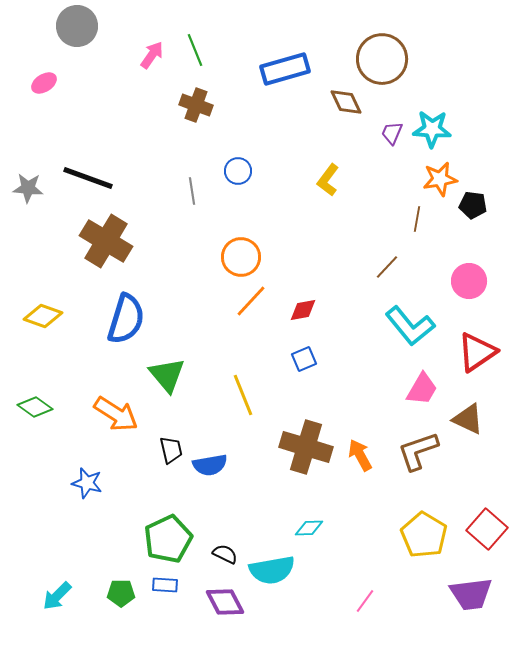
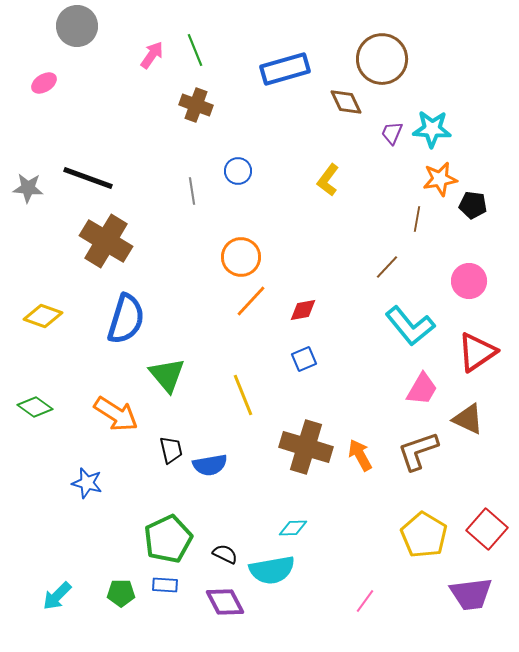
cyan diamond at (309, 528): moved 16 px left
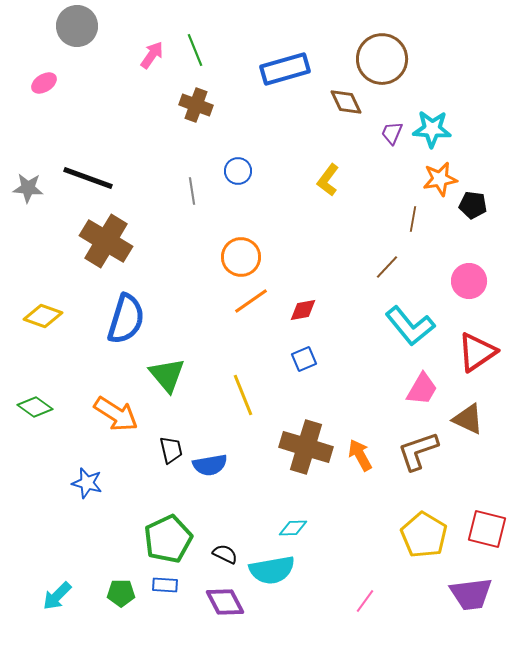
brown line at (417, 219): moved 4 px left
orange line at (251, 301): rotated 12 degrees clockwise
red square at (487, 529): rotated 27 degrees counterclockwise
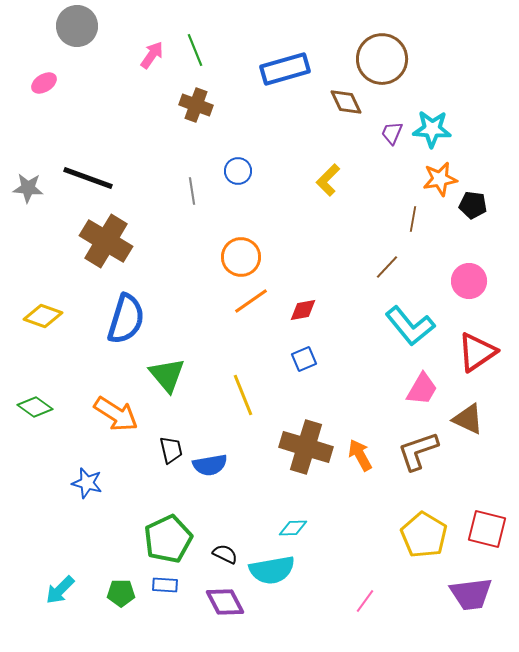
yellow L-shape at (328, 180): rotated 8 degrees clockwise
cyan arrow at (57, 596): moved 3 px right, 6 px up
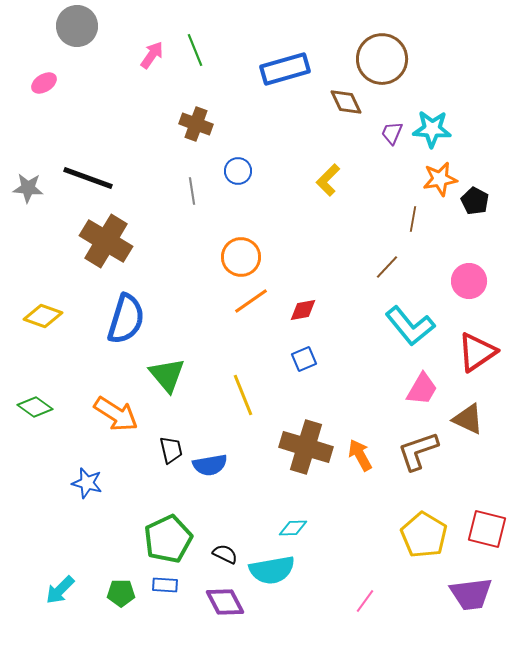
brown cross at (196, 105): moved 19 px down
black pentagon at (473, 205): moved 2 px right, 4 px up; rotated 20 degrees clockwise
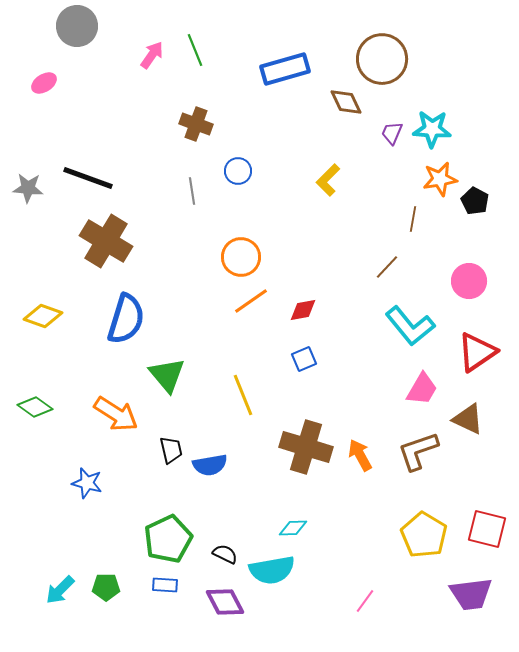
green pentagon at (121, 593): moved 15 px left, 6 px up
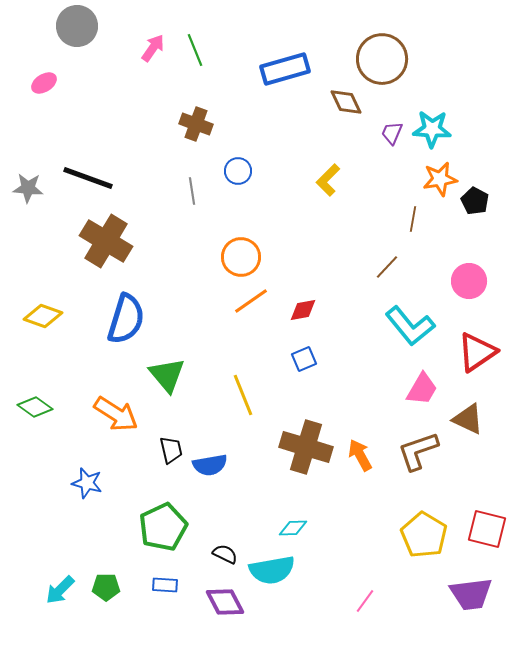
pink arrow at (152, 55): moved 1 px right, 7 px up
green pentagon at (168, 539): moved 5 px left, 12 px up
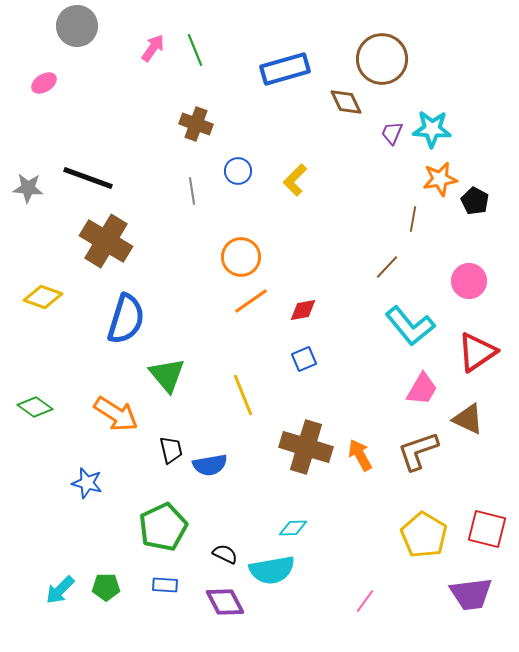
yellow L-shape at (328, 180): moved 33 px left
yellow diamond at (43, 316): moved 19 px up
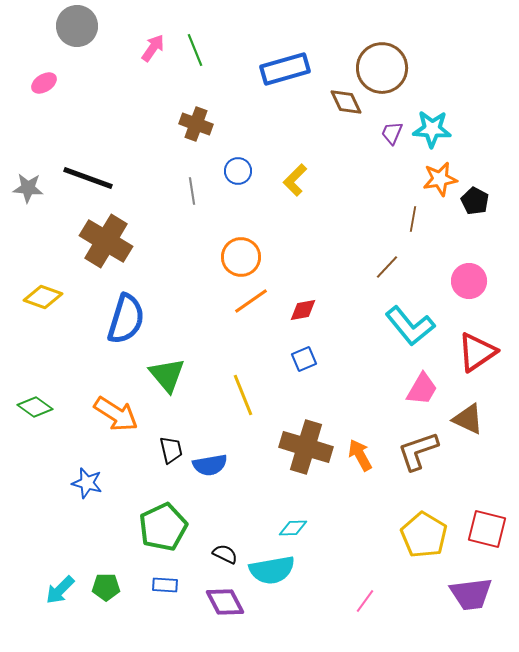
brown circle at (382, 59): moved 9 px down
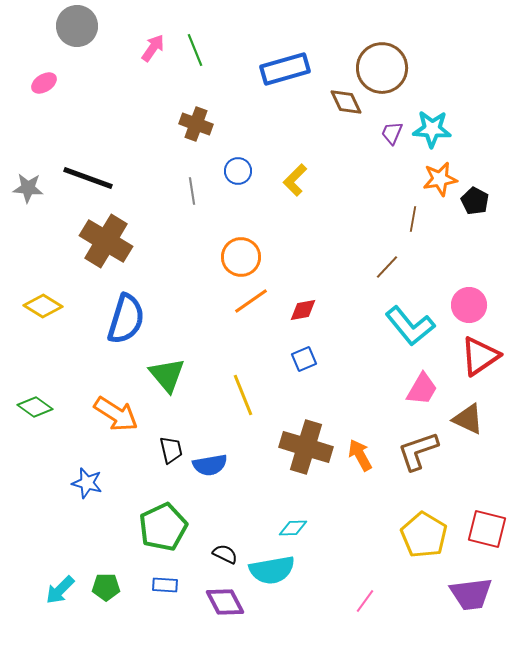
pink circle at (469, 281): moved 24 px down
yellow diamond at (43, 297): moved 9 px down; rotated 12 degrees clockwise
red triangle at (477, 352): moved 3 px right, 4 px down
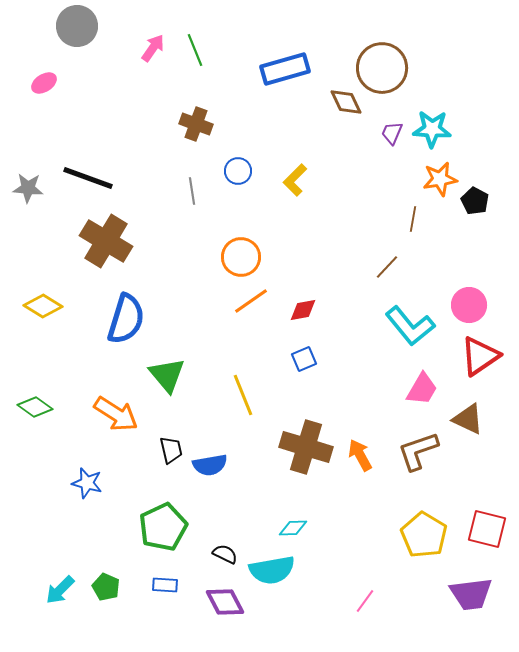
green pentagon at (106, 587): rotated 24 degrees clockwise
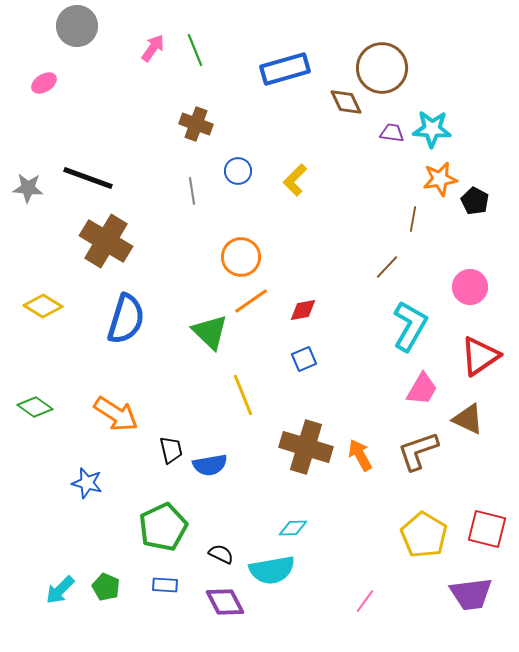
purple trapezoid at (392, 133): rotated 75 degrees clockwise
pink circle at (469, 305): moved 1 px right, 18 px up
cyan L-shape at (410, 326): rotated 111 degrees counterclockwise
green triangle at (167, 375): moved 43 px right, 43 px up; rotated 6 degrees counterclockwise
black semicircle at (225, 554): moved 4 px left
